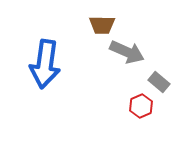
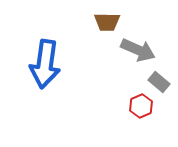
brown trapezoid: moved 5 px right, 3 px up
gray arrow: moved 11 px right, 2 px up
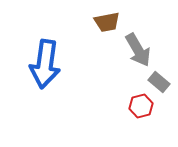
brown trapezoid: rotated 12 degrees counterclockwise
gray arrow: rotated 36 degrees clockwise
red hexagon: rotated 10 degrees clockwise
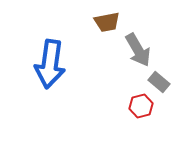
blue arrow: moved 5 px right
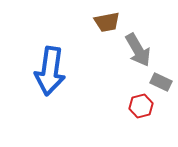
blue arrow: moved 7 px down
gray rectangle: moved 2 px right; rotated 15 degrees counterclockwise
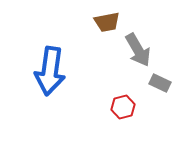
gray rectangle: moved 1 px left, 1 px down
red hexagon: moved 18 px left, 1 px down
